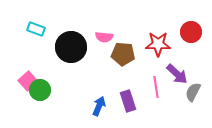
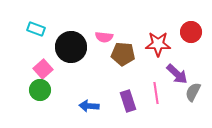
pink square: moved 15 px right, 12 px up
pink line: moved 6 px down
blue arrow: moved 10 px left; rotated 108 degrees counterclockwise
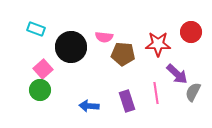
purple rectangle: moved 1 px left
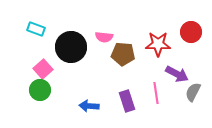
purple arrow: rotated 15 degrees counterclockwise
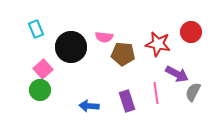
cyan rectangle: rotated 48 degrees clockwise
red star: rotated 10 degrees clockwise
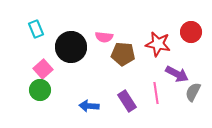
purple rectangle: rotated 15 degrees counterclockwise
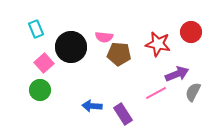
brown pentagon: moved 4 px left
pink square: moved 1 px right, 6 px up
purple arrow: rotated 50 degrees counterclockwise
pink line: rotated 70 degrees clockwise
purple rectangle: moved 4 px left, 13 px down
blue arrow: moved 3 px right
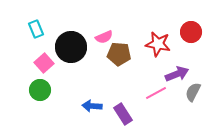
pink semicircle: rotated 30 degrees counterclockwise
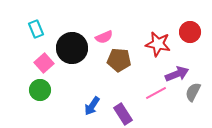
red circle: moved 1 px left
black circle: moved 1 px right, 1 px down
brown pentagon: moved 6 px down
blue arrow: rotated 60 degrees counterclockwise
